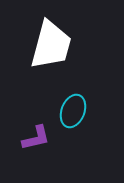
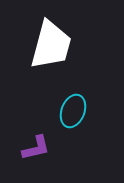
purple L-shape: moved 10 px down
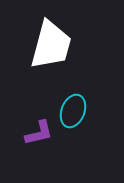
purple L-shape: moved 3 px right, 15 px up
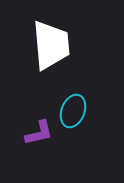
white trapezoid: rotated 20 degrees counterclockwise
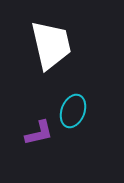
white trapezoid: rotated 8 degrees counterclockwise
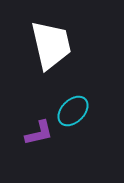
cyan ellipse: rotated 24 degrees clockwise
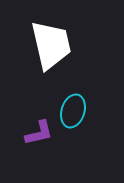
cyan ellipse: rotated 28 degrees counterclockwise
